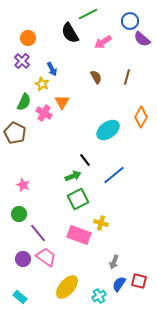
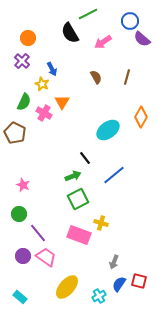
black line: moved 2 px up
purple circle: moved 3 px up
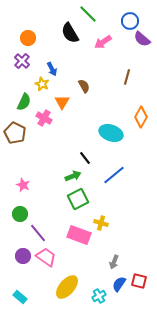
green line: rotated 72 degrees clockwise
brown semicircle: moved 12 px left, 9 px down
pink cross: moved 5 px down
cyan ellipse: moved 3 px right, 3 px down; rotated 55 degrees clockwise
green circle: moved 1 px right
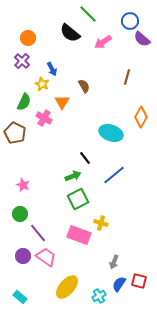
black semicircle: rotated 20 degrees counterclockwise
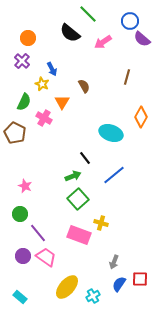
pink star: moved 2 px right, 1 px down
green square: rotated 15 degrees counterclockwise
red square: moved 1 px right, 2 px up; rotated 14 degrees counterclockwise
cyan cross: moved 6 px left
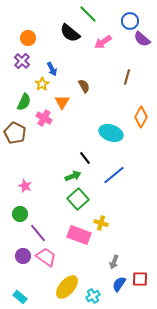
yellow star: rotated 16 degrees clockwise
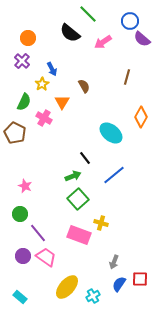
cyan ellipse: rotated 20 degrees clockwise
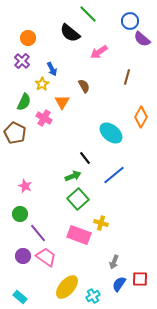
pink arrow: moved 4 px left, 10 px down
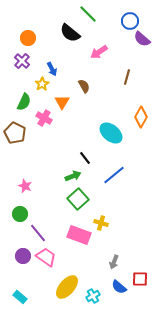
blue semicircle: moved 3 px down; rotated 84 degrees counterclockwise
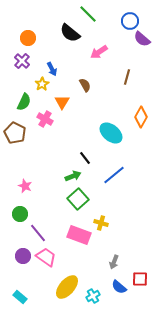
brown semicircle: moved 1 px right, 1 px up
pink cross: moved 1 px right, 1 px down
